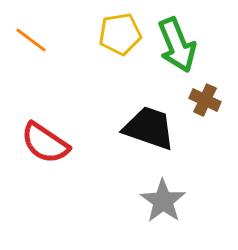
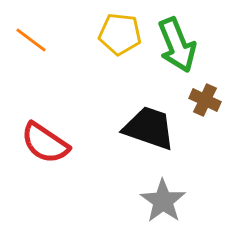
yellow pentagon: rotated 15 degrees clockwise
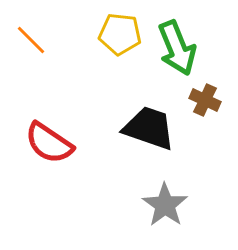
orange line: rotated 8 degrees clockwise
green arrow: moved 3 px down
red semicircle: moved 4 px right
gray star: moved 2 px right, 4 px down
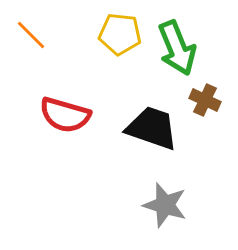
orange line: moved 5 px up
black trapezoid: moved 3 px right
red semicircle: moved 16 px right, 28 px up; rotated 18 degrees counterclockwise
gray star: rotated 18 degrees counterclockwise
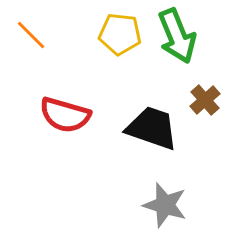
green arrow: moved 12 px up
brown cross: rotated 24 degrees clockwise
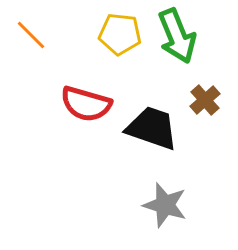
red semicircle: moved 21 px right, 11 px up
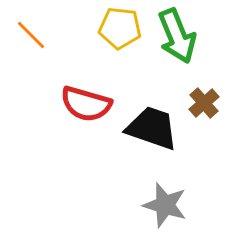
yellow pentagon: moved 6 px up
brown cross: moved 1 px left, 3 px down
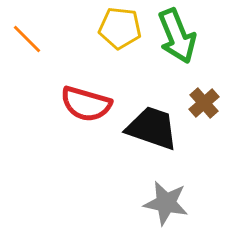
orange line: moved 4 px left, 4 px down
gray star: moved 1 px right, 2 px up; rotated 6 degrees counterclockwise
